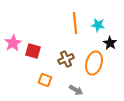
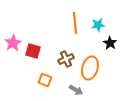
cyan star: rotated 16 degrees counterclockwise
orange ellipse: moved 4 px left, 5 px down
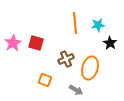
red square: moved 3 px right, 8 px up
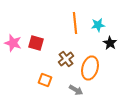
pink star: rotated 24 degrees counterclockwise
brown cross: rotated 14 degrees counterclockwise
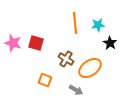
brown cross: rotated 21 degrees counterclockwise
orange ellipse: rotated 40 degrees clockwise
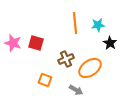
brown cross: rotated 35 degrees clockwise
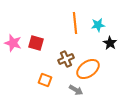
orange ellipse: moved 2 px left, 1 px down
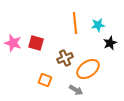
black star: rotated 16 degrees clockwise
brown cross: moved 1 px left, 1 px up
